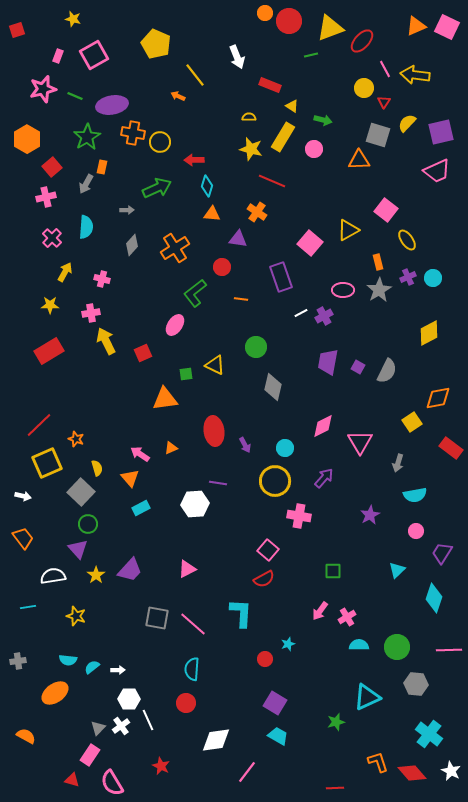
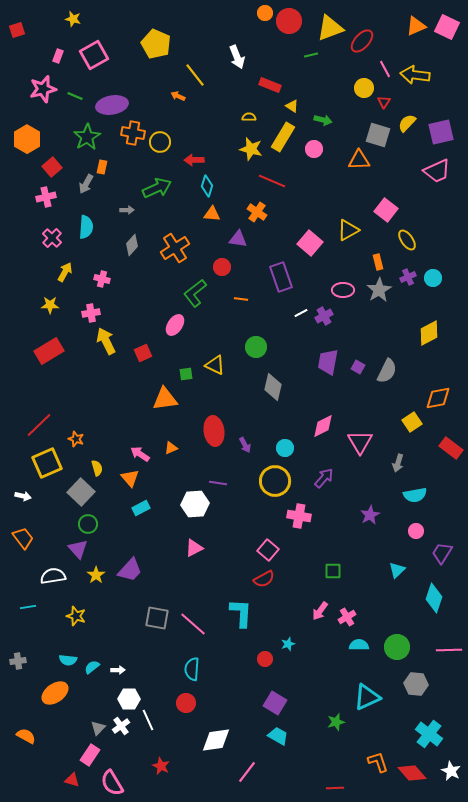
pink triangle at (187, 569): moved 7 px right, 21 px up
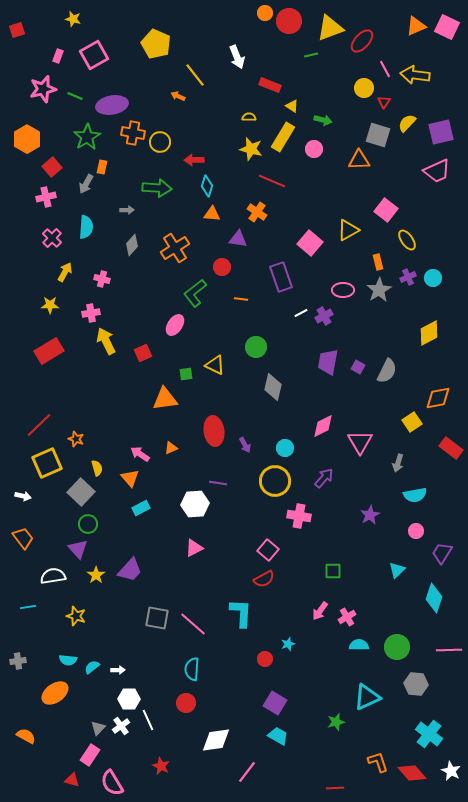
green arrow at (157, 188): rotated 28 degrees clockwise
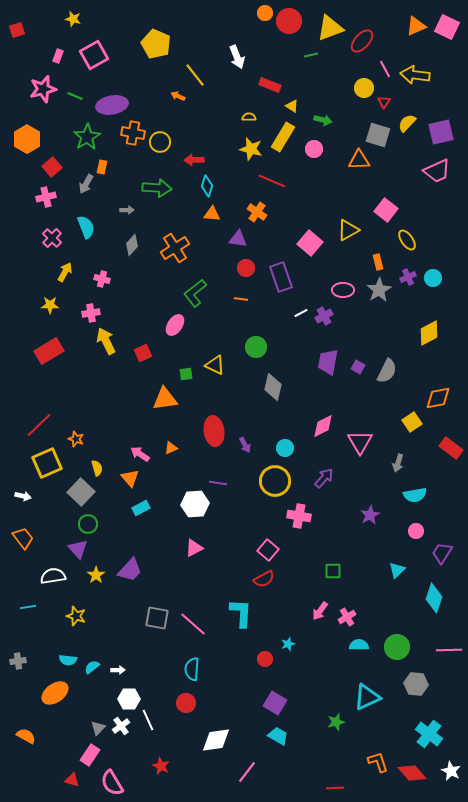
cyan semicircle at (86, 227): rotated 25 degrees counterclockwise
red circle at (222, 267): moved 24 px right, 1 px down
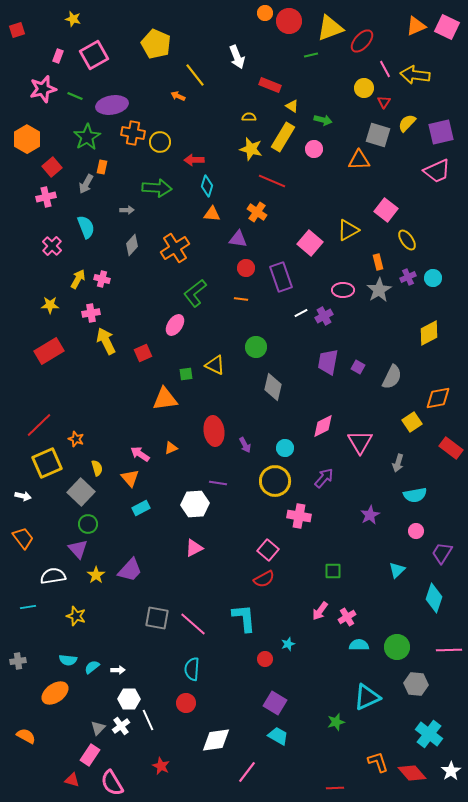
pink cross at (52, 238): moved 8 px down
yellow arrow at (65, 272): moved 13 px right, 7 px down
gray semicircle at (387, 371): moved 5 px right, 6 px down
cyan L-shape at (241, 613): moved 3 px right, 5 px down; rotated 8 degrees counterclockwise
white star at (451, 771): rotated 12 degrees clockwise
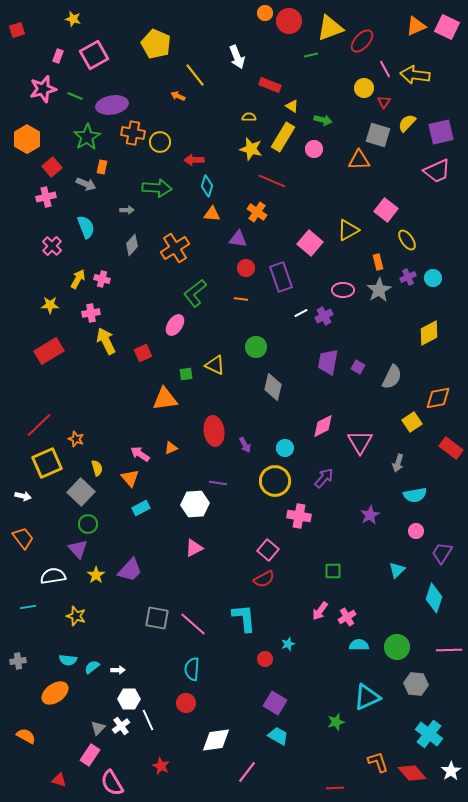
gray arrow at (86, 184): rotated 96 degrees counterclockwise
red triangle at (72, 780): moved 13 px left
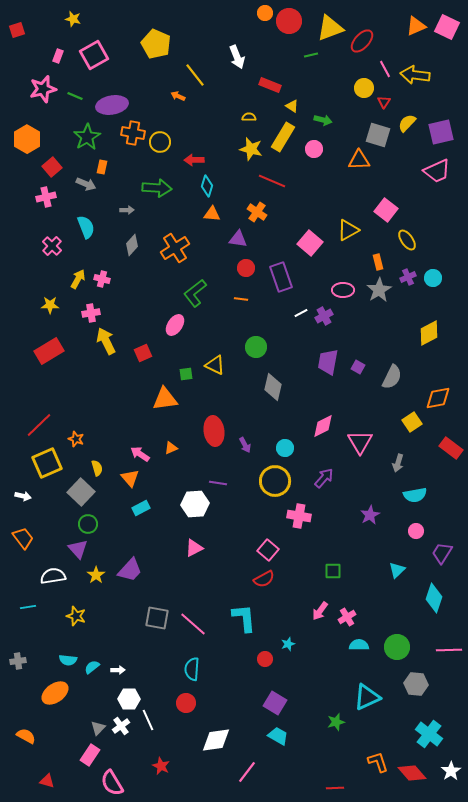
red triangle at (59, 780): moved 12 px left, 1 px down
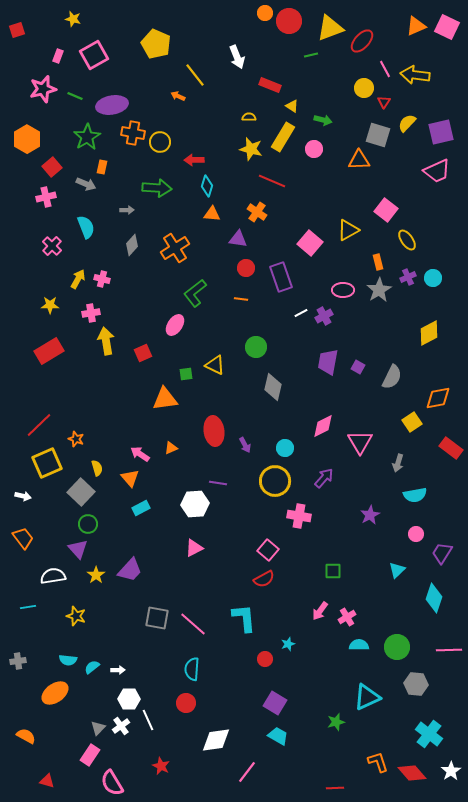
yellow arrow at (106, 341): rotated 16 degrees clockwise
pink circle at (416, 531): moved 3 px down
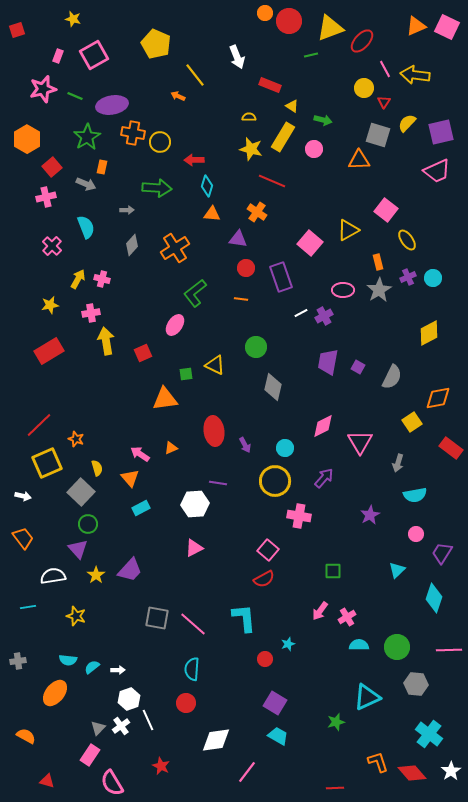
yellow star at (50, 305): rotated 12 degrees counterclockwise
orange ellipse at (55, 693): rotated 16 degrees counterclockwise
white hexagon at (129, 699): rotated 20 degrees counterclockwise
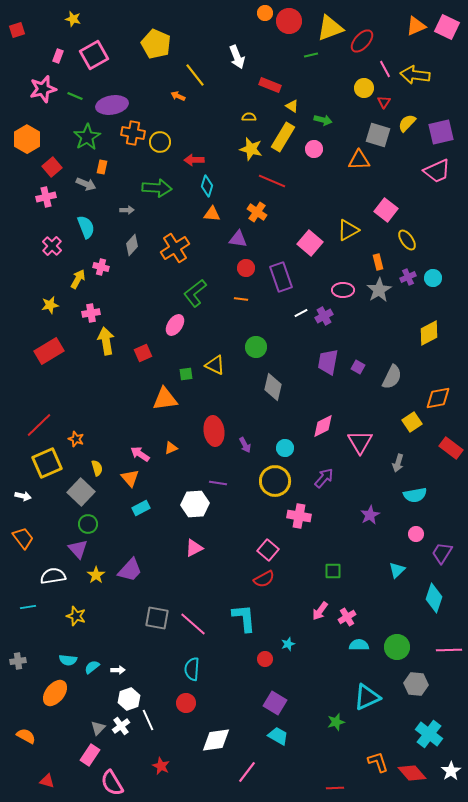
pink cross at (102, 279): moved 1 px left, 12 px up
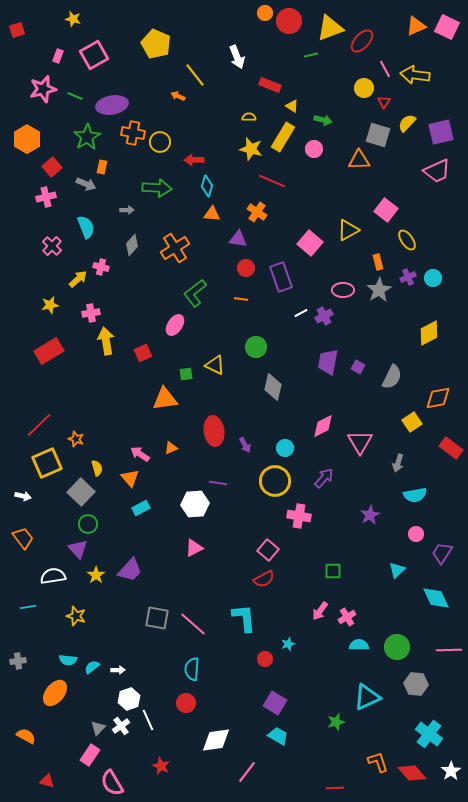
yellow arrow at (78, 279): rotated 18 degrees clockwise
cyan diamond at (434, 598): moved 2 px right; rotated 44 degrees counterclockwise
